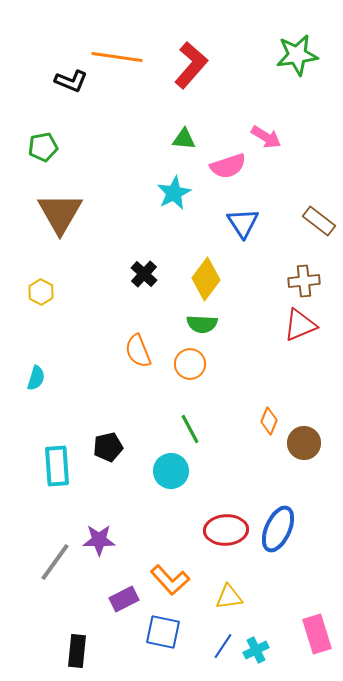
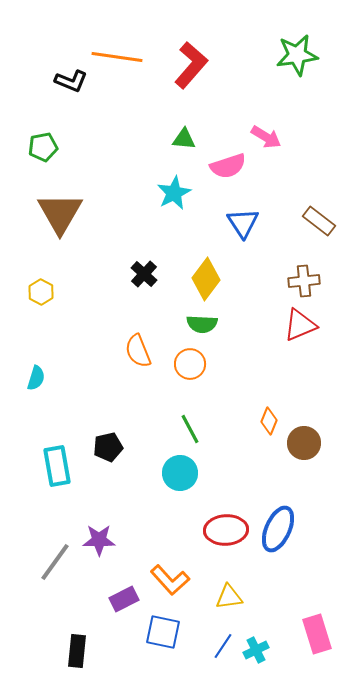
cyan rectangle: rotated 6 degrees counterclockwise
cyan circle: moved 9 px right, 2 px down
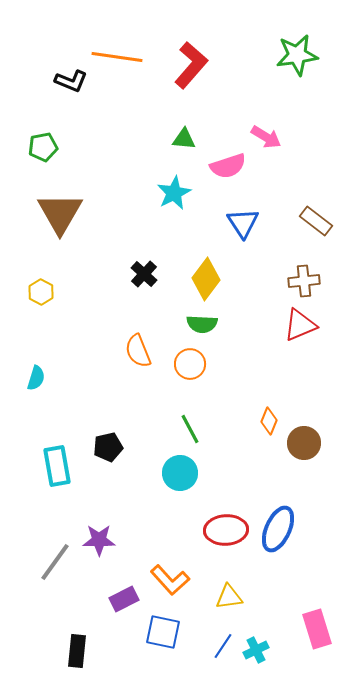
brown rectangle: moved 3 px left
pink rectangle: moved 5 px up
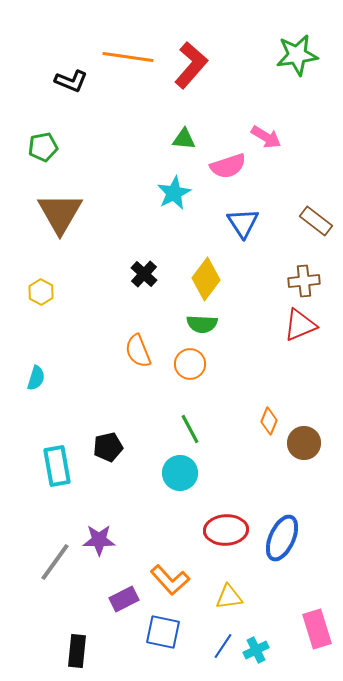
orange line: moved 11 px right
blue ellipse: moved 4 px right, 9 px down
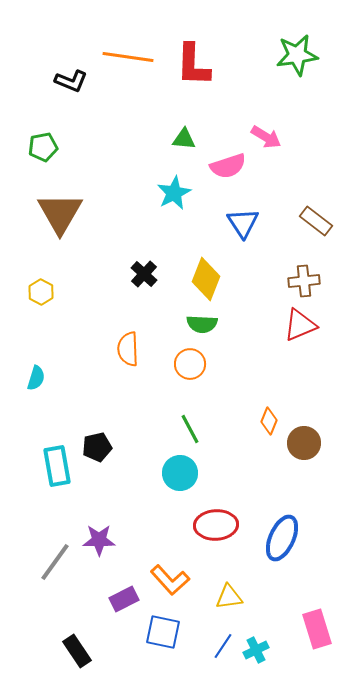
red L-shape: moved 2 px right; rotated 141 degrees clockwise
yellow diamond: rotated 15 degrees counterclockwise
orange semicircle: moved 10 px left, 2 px up; rotated 20 degrees clockwise
black pentagon: moved 11 px left
red ellipse: moved 10 px left, 5 px up
black rectangle: rotated 40 degrees counterclockwise
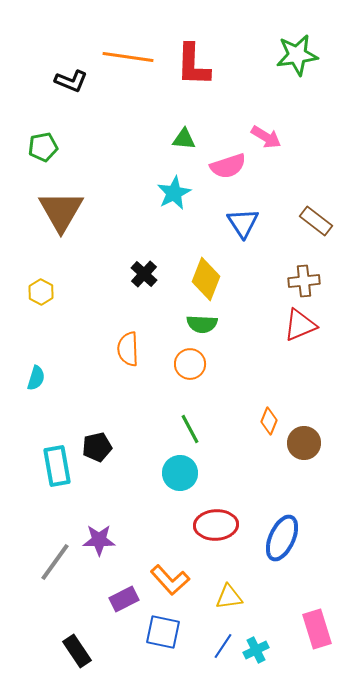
brown triangle: moved 1 px right, 2 px up
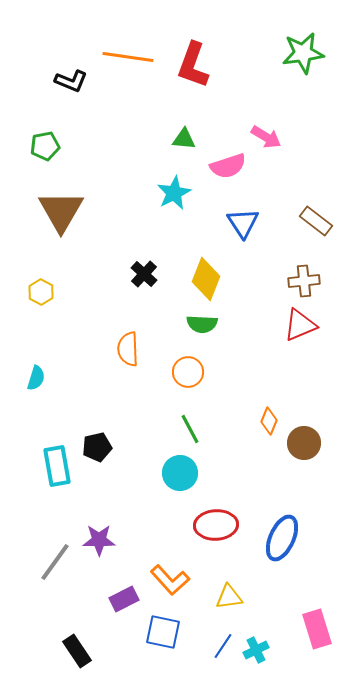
green star: moved 6 px right, 2 px up
red L-shape: rotated 18 degrees clockwise
green pentagon: moved 2 px right, 1 px up
orange circle: moved 2 px left, 8 px down
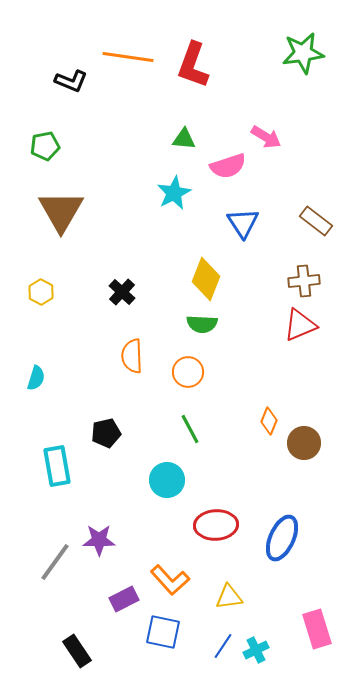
black cross: moved 22 px left, 18 px down
orange semicircle: moved 4 px right, 7 px down
black pentagon: moved 9 px right, 14 px up
cyan circle: moved 13 px left, 7 px down
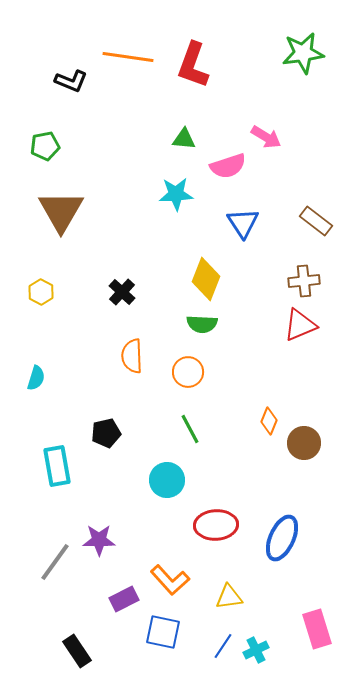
cyan star: moved 2 px right, 1 px down; rotated 24 degrees clockwise
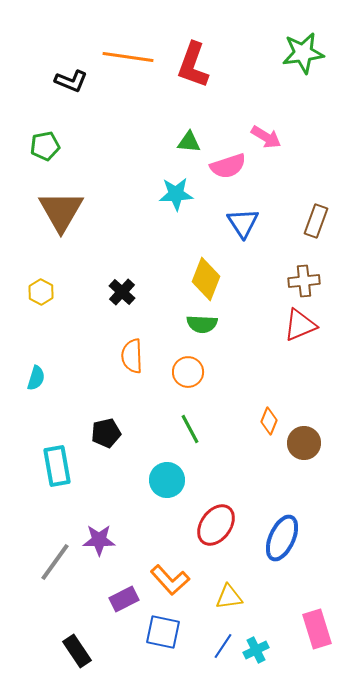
green triangle: moved 5 px right, 3 px down
brown rectangle: rotated 72 degrees clockwise
red ellipse: rotated 51 degrees counterclockwise
